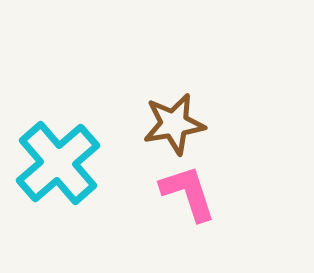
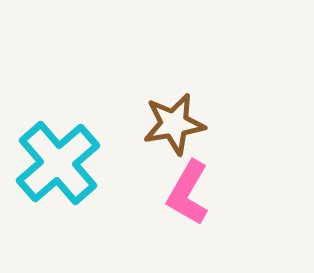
pink L-shape: rotated 132 degrees counterclockwise
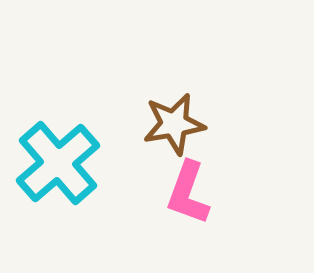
pink L-shape: rotated 10 degrees counterclockwise
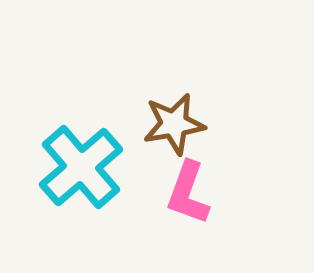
cyan cross: moved 23 px right, 4 px down
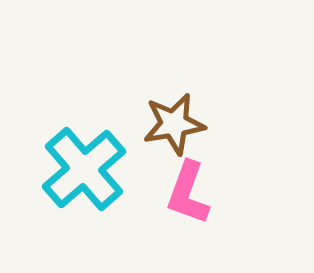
cyan cross: moved 3 px right, 2 px down
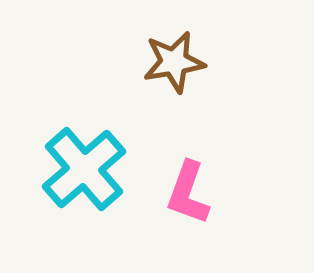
brown star: moved 62 px up
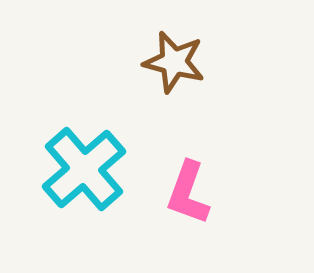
brown star: rotated 24 degrees clockwise
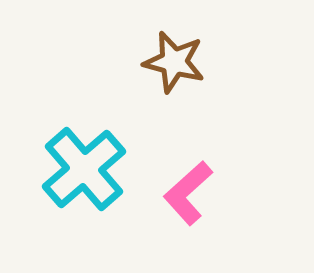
pink L-shape: rotated 28 degrees clockwise
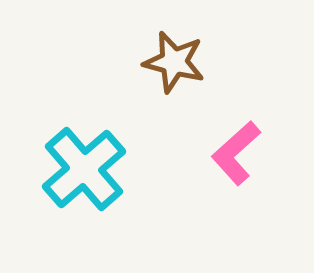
pink L-shape: moved 48 px right, 40 px up
